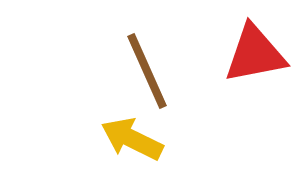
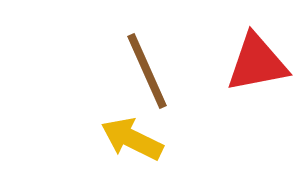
red triangle: moved 2 px right, 9 px down
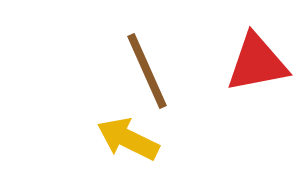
yellow arrow: moved 4 px left
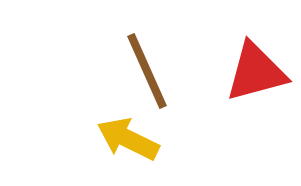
red triangle: moved 1 px left, 9 px down; rotated 4 degrees counterclockwise
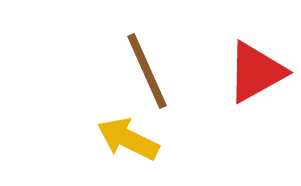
red triangle: rotated 14 degrees counterclockwise
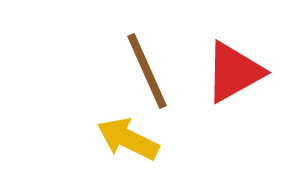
red triangle: moved 22 px left
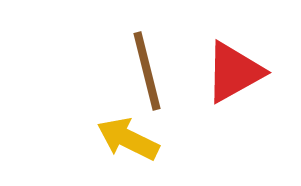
brown line: rotated 10 degrees clockwise
